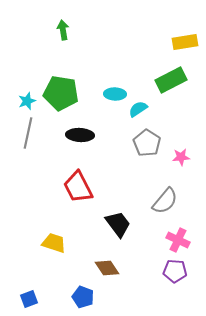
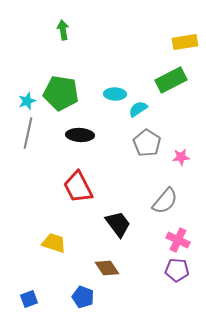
purple pentagon: moved 2 px right, 1 px up
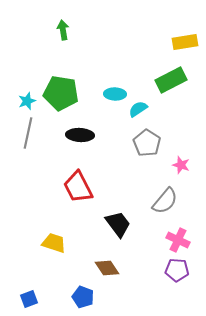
pink star: moved 8 px down; rotated 24 degrees clockwise
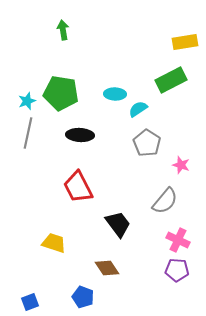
blue square: moved 1 px right, 3 px down
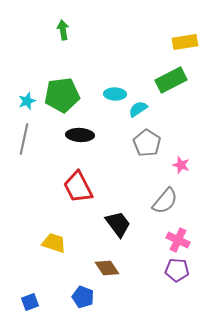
green pentagon: moved 1 px right, 2 px down; rotated 16 degrees counterclockwise
gray line: moved 4 px left, 6 px down
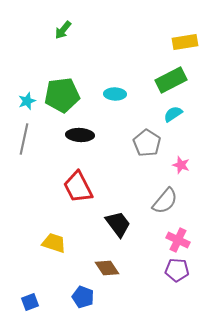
green arrow: rotated 132 degrees counterclockwise
cyan semicircle: moved 35 px right, 5 px down
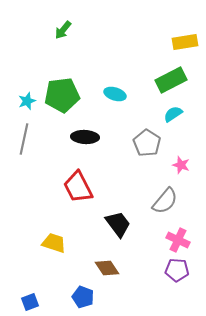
cyan ellipse: rotated 15 degrees clockwise
black ellipse: moved 5 px right, 2 px down
